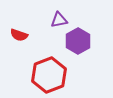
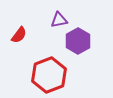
red semicircle: rotated 72 degrees counterclockwise
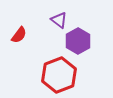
purple triangle: rotated 48 degrees clockwise
red hexagon: moved 10 px right
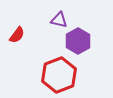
purple triangle: rotated 24 degrees counterclockwise
red semicircle: moved 2 px left
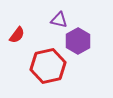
red hexagon: moved 11 px left, 9 px up; rotated 8 degrees clockwise
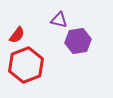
purple hexagon: rotated 20 degrees clockwise
red hexagon: moved 22 px left, 1 px up; rotated 8 degrees counterclockwise
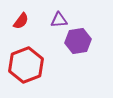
purple triangle: rotated 18 degrees counterclockwise
red semicircle: moved 4 px right, 14 px up
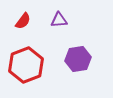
red semicircle: moved 2 px right
purple hexagon: moved 18 px down
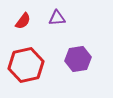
purple triangle: moved 2 px left, 2 px up
red hexagon: rotated 8 degrees clockwise
